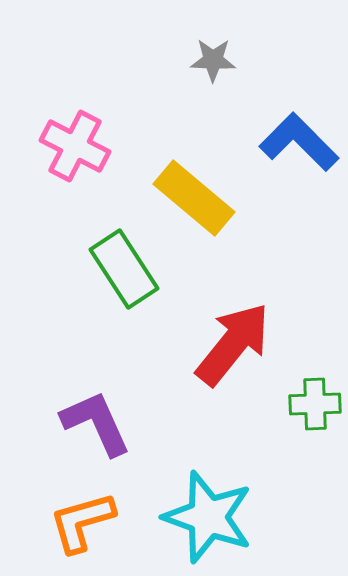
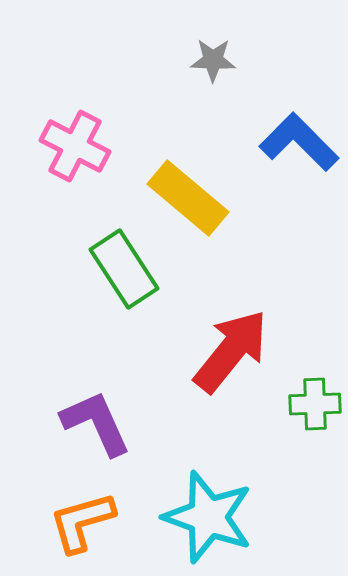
yellow rectangle: moved 6 px left
red arrow: moved 2 px left, 7 px down
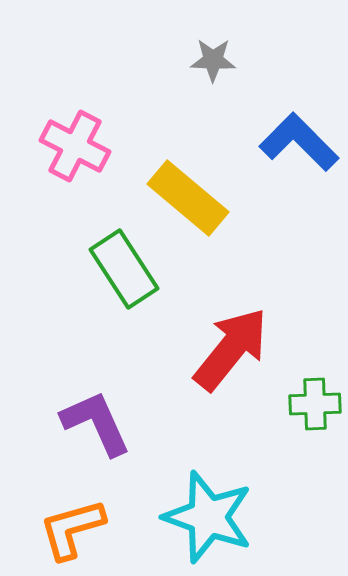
red arrow: moved 2 px up
orange L-shape: moved 10 px left, 7 px down
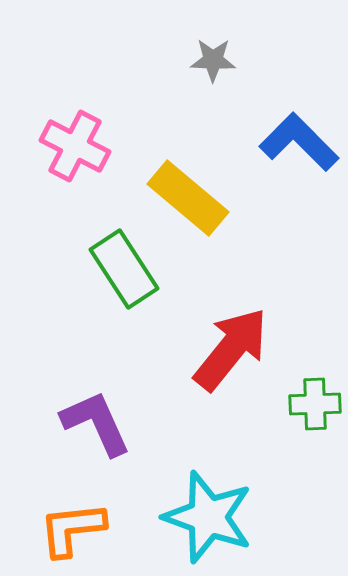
orange L-shape: rotated 10 degrees clockwise
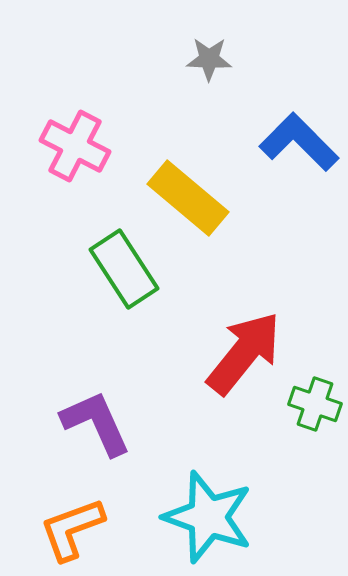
gray star: moved 4 px left, 1 px up
red arrow: moved 13 px right, 4 px down
green cross: rotated 21 degrees clockwise
orange L-shape: rotated 14 degrees counterclockwise
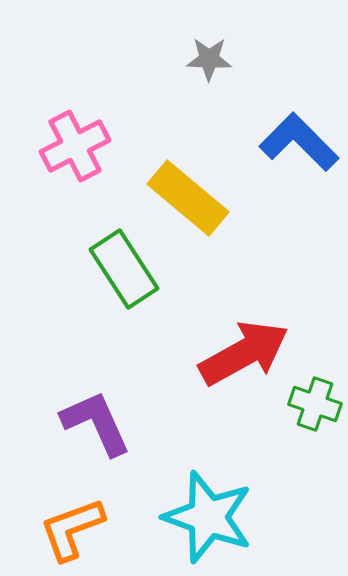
pink cross: rotated 36 degrees clockwise
red arrow: rotated 22 degrees clockwise
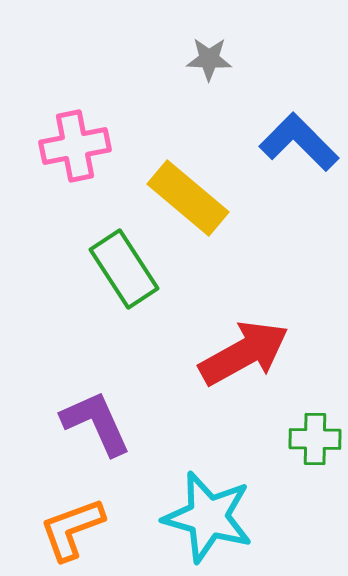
pink cross: rotated 16 degrees clockwise
green cross: moved 35 px down; rotated 18 degrees counterclockwise
cyan star: rotated 4 degrees counterclockwise
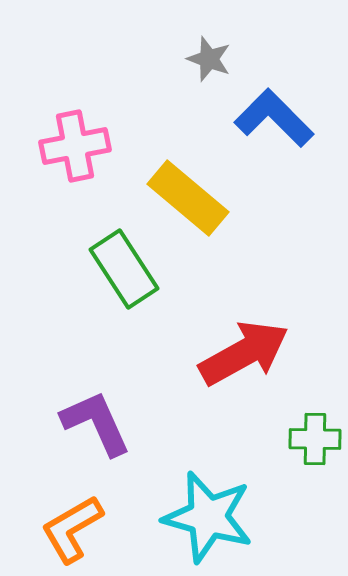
gray star: rotated 18 degrees clockwise
blue L-shape: moved 25 px left, 24 px up
orange L-shape: rotated 10 degrees counterclockwise
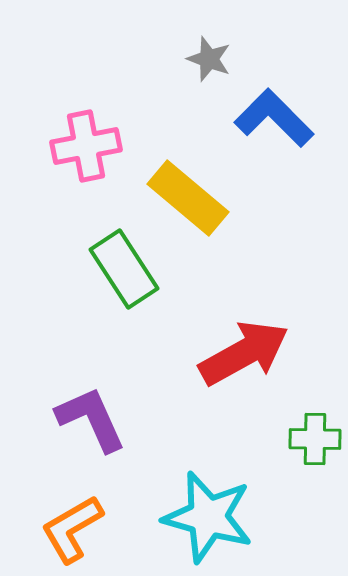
pink cross: moved 11 px right
purple L-shape: moved 5 px left, 4 px up
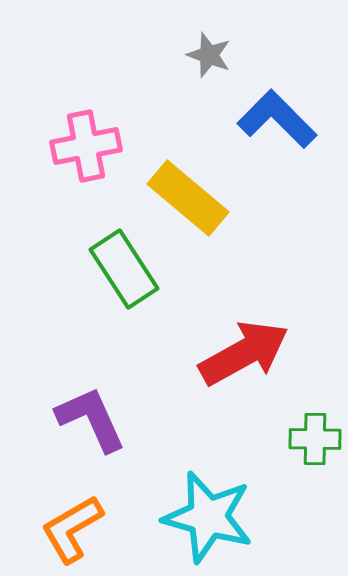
gray star: moved 4 px up
blue L-shape: moved 3 px right, 1 px down
